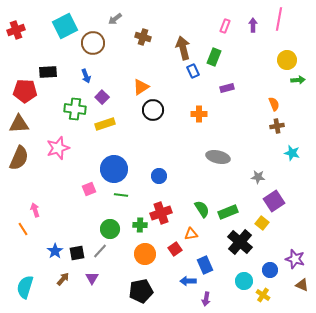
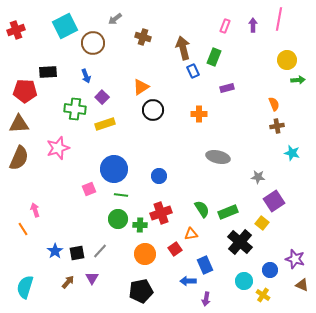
green circle at (110, 229): moved 8 px right, 10 px up
brown arrow at (63, 279): moved 5 px right, 3 px down
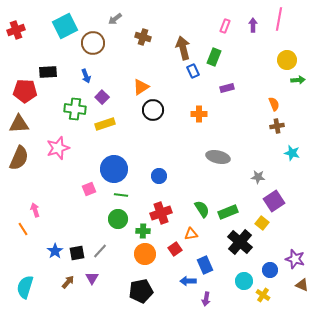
green cross at (140, 225): moved 3 px right, 6 px down
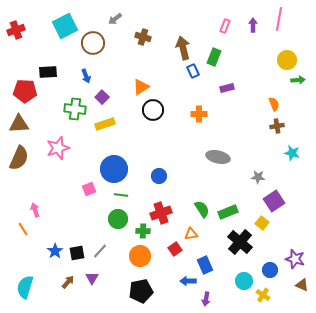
orange circle at (145, 254): moved 5 px left, 2 px down
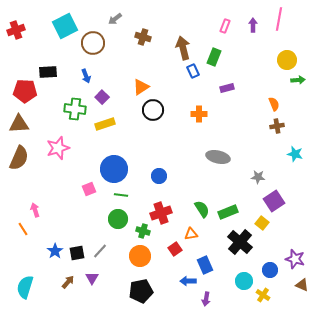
cyan star at (292, 153): moved 3 px right, 1 px down
green cross at (143, 231): rotated 16 degrees clockwise
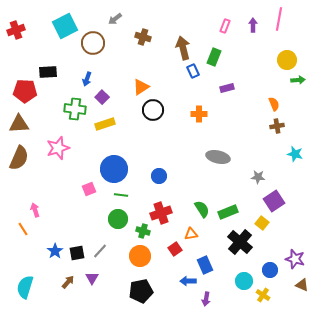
blue arrow at (86, 76): moved 1 px right, 3 px down; rotated 40 degrees clockwise
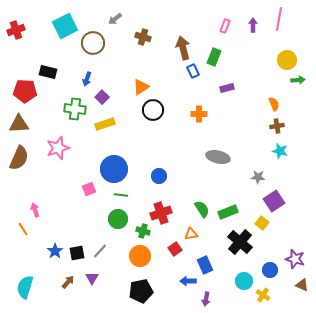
black rectangle at (48, 72): rotated 18 degrees clockwise
cyan star at (295, 154): moved 15 px left, 3 px up
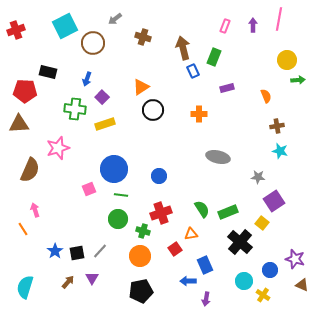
orange semicircle at (274, 104): moved 8 px left, 8 px up
brown semicircle at (19, 158): moved 11 px right, 12 px down
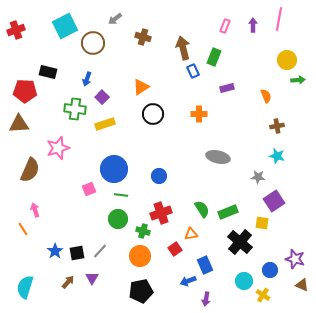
black circle at (153, 110): moved 4 px down
cyan star at (280, 151): moved 3 px left, 5 px down
yellow square at (262, 223): rotated 32 degrees counterclockwise
blue arrow at (188, 281): rotated 21 degrees counterclockwise
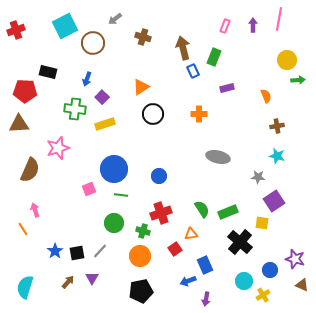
green circle at (118, 219): moved 4 px left, 4 px down
yellow cross at (263, 295): rotated 24 degrees clockwise
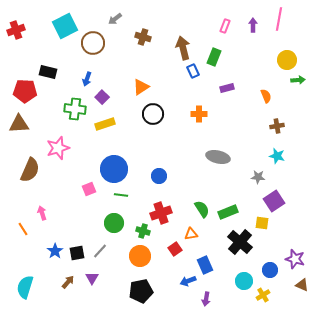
pink arrow at (35, 210): moved 7 px right, 3 px down
